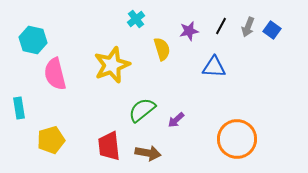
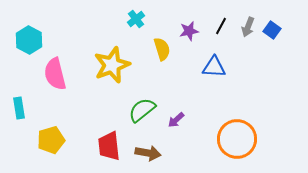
cyan hexagon: moved 4 px left; rotated 16 degrees clockwise
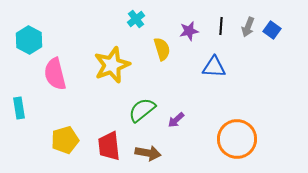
black line: rotated 24 degrees counterclockwise
yellow pentagon: moved 14 px right
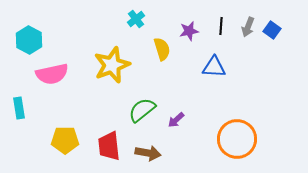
pink semicircle: moved 3 px left; rotated 88 degrees counterclockwise
yellow pentagon: rotated 16 degrees clockwise
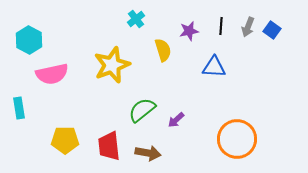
yellow semicircle: moved 1 px right, 1 px down
